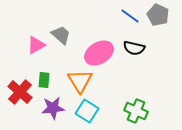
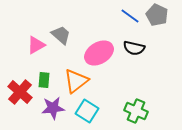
gray pentagon: moved 1 px left
orange triangle: moved 4 px left; rotated 24 degrees clockwise
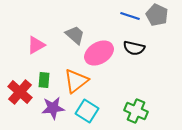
blue line: rotated 18 degrees counterclockwise
gray trapezoid: moved 14 px right
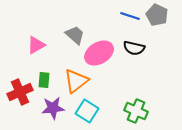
red cross: rotated 25 degrees clockwise
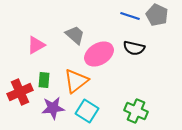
pink ellipse: moved 1 px down
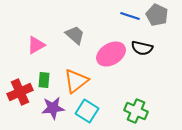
black semicircle: moved 8 px right
pink ellipse: moved 12 px right
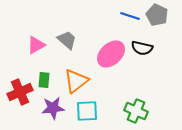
gray trapezoid: moved 8 px left, 5 px down
pink ellipse: rotated 12 degrees counterclockwise
cyan square: rotated 35 degrees counterclockwise
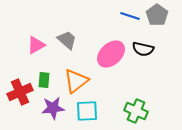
gray pentagon: rotated 10 degrees clockwise
black semicircle: moved 1 px right, 1 px down
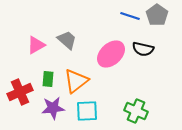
green rectangle: moved 4 px right, 1 px up
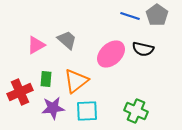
green rectangle: moved 2 px left
